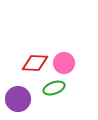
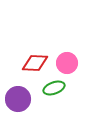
pink circle: moved 3 px right
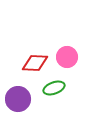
pink circle: moved 6 px up
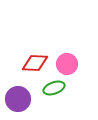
pink circle: moved 7 px down
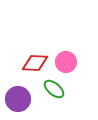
pink circle: moved 1 px left, 2 px up
green ellipse: moved 1 px down; rotated 60 degrees clockwise
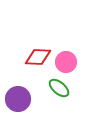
red diamond: moved 3 px right, 6 px up
green ellipse: moved 5 px right, 1 px up
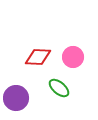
pink circle: moved 7 px right, 5 px up
purple circle: moved 2 px left, 1 px up
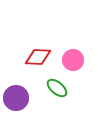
pink circle: moved 3 px down
green ellipse: moved 2 px left
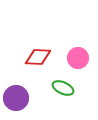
pink circle: moved 5 px right, 2 px up
green ellipse: moved 6 px right; rotated 15 degrees counterclockwise
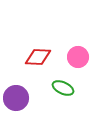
pink circle: moved 1 px up
